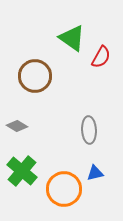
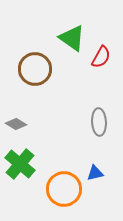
brown circle: moved 7 px up
gray diamond: moved 1 px left, 2 px up
gray ellipse: moved 10 px right, 8 px up
green cross: moved 2 px left, 7 px up
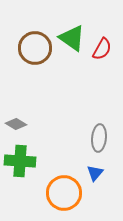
red semicircle: moved 1 px right, 8 px up
brown circle: moved 21 px up
gray ellipse: moved 16 px down; rotated 8 degrees clockwise
green cross: moved 3 px up; rotated 36 degrees counterclockwise
blue triangle: rotated 36 degrees counterclockwise
orange circle: moved 4 px down
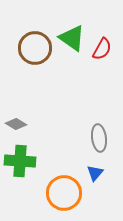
gray ellipse: rotated 12 degrees counterclockwise
